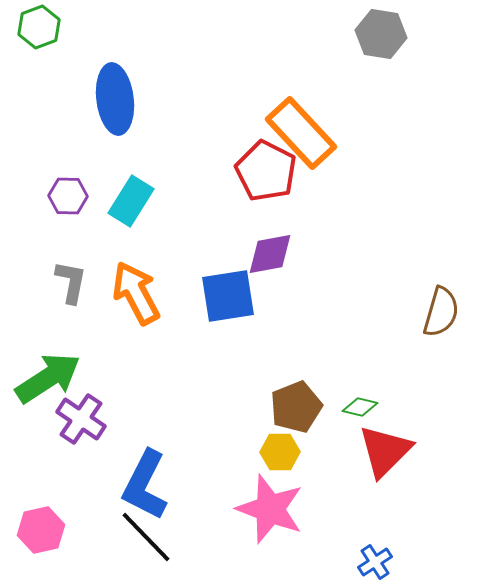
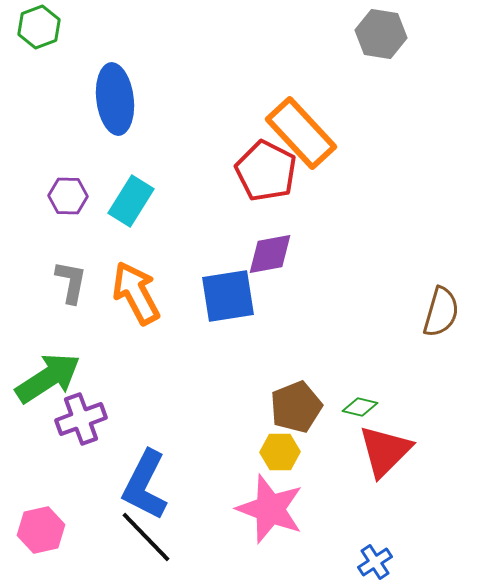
purple cross: rotated 36 degrees clockwise
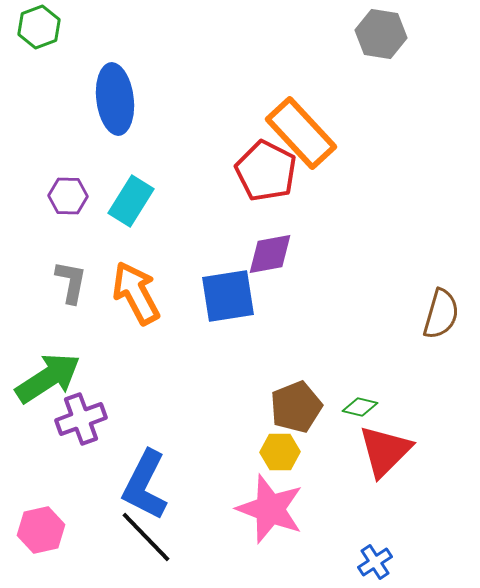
brown semicircle: moved 2 px down
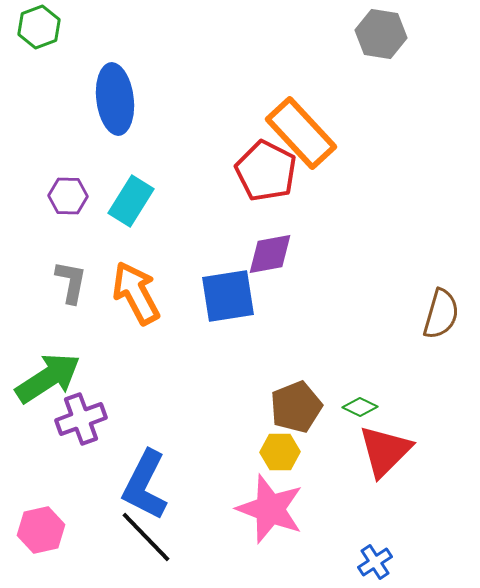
green diamond: rotated 12 degrees clockwise
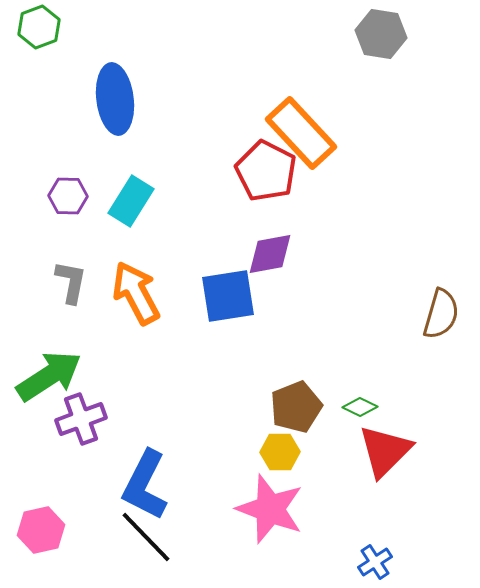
green arrow: moved 1 px right, 2 px up
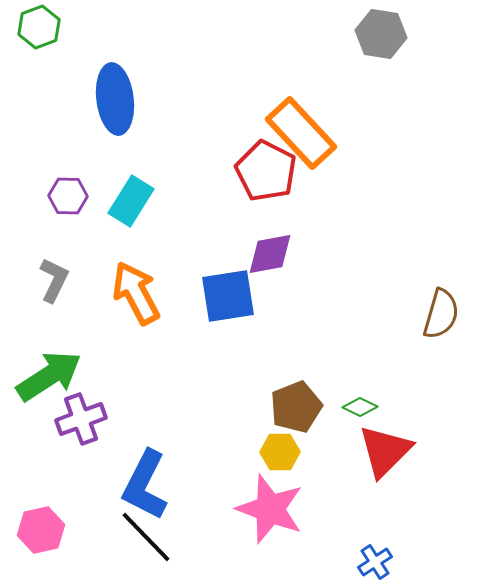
gray L-shape: moved 17 px left, 2 px up; rotated 15 degrees clockwise
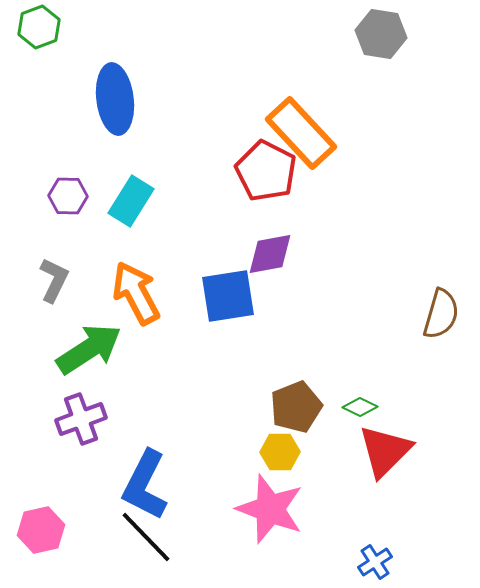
green arrow: moved 40 px right, 27 px up
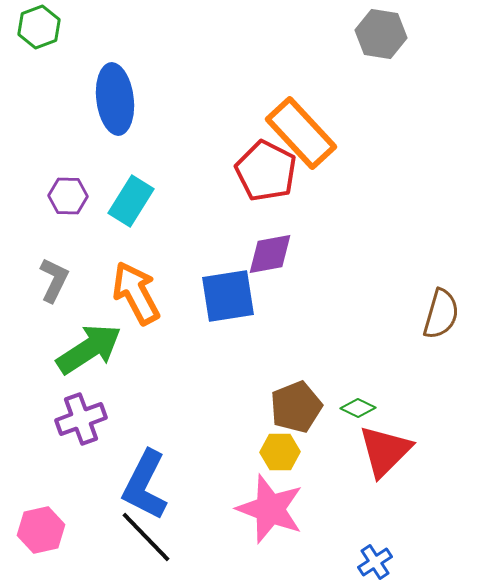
green diamond: moved 2 px left, 1 px down
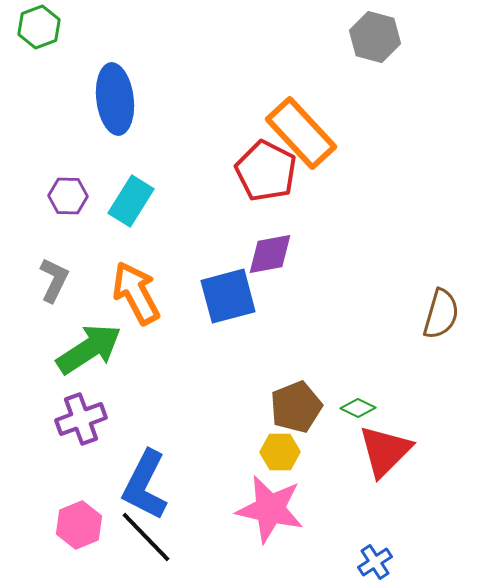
gray hexagon: moved 6 px left, 3 px down; rotated 6 degrees clockwise
blue square: rotated 6 degrees counterclockwise
pink star: rotated 8 degrees counterclockwise
pink hexagon: moved 38 px right, 5 px up; rotated 9 degrees counterclockwise
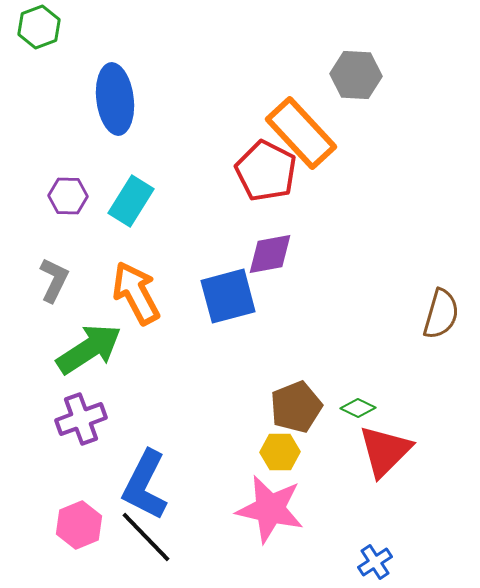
gray hexagon: moved 19 px left, 38 px down; rotated 12 degrees counterclockwise
